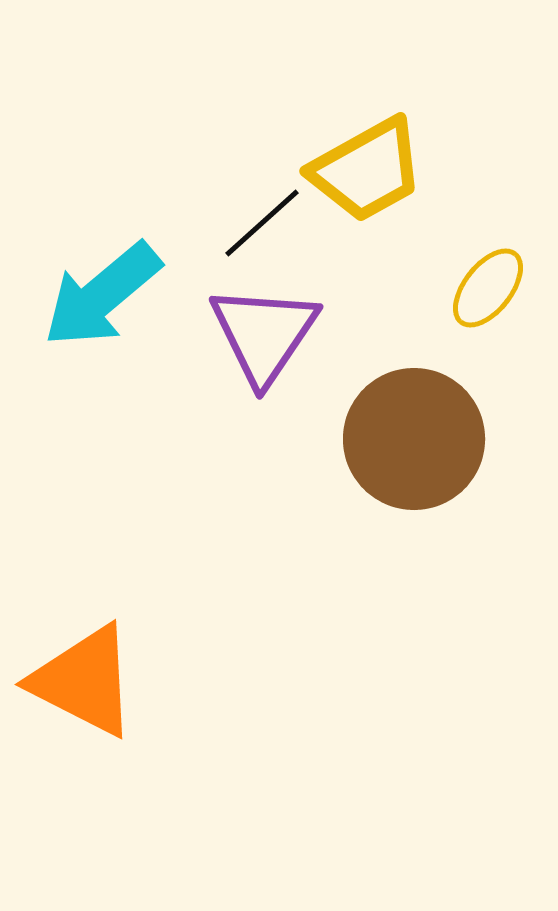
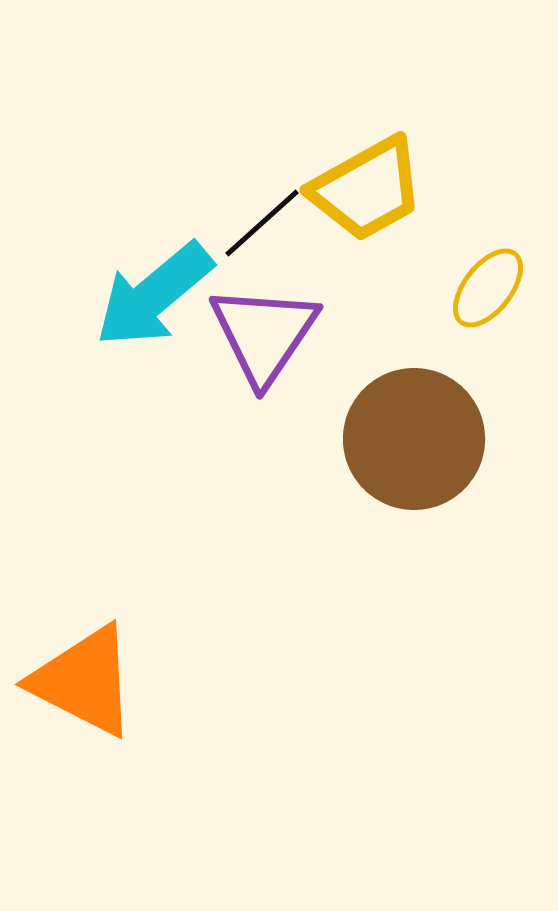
yellow trapezoid: moved 19 px down
cyan arrow: moved 52 px right
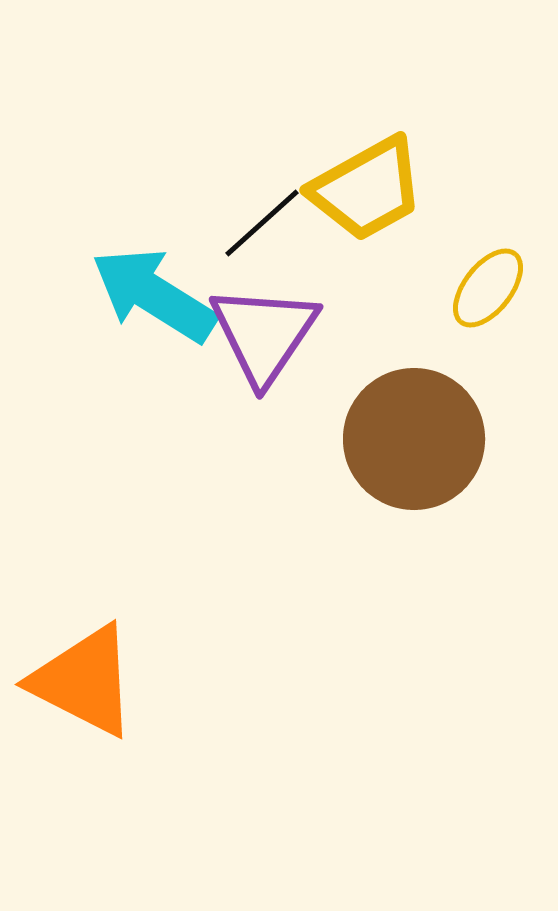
cyan arrow: rotated 72 degrees clockwise
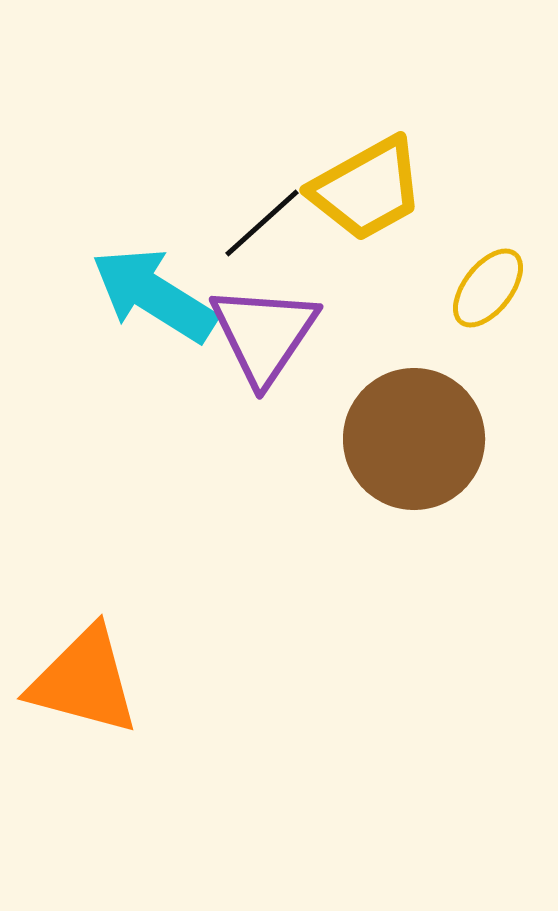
orange triangle: rotated 12 degrees counterclockwise
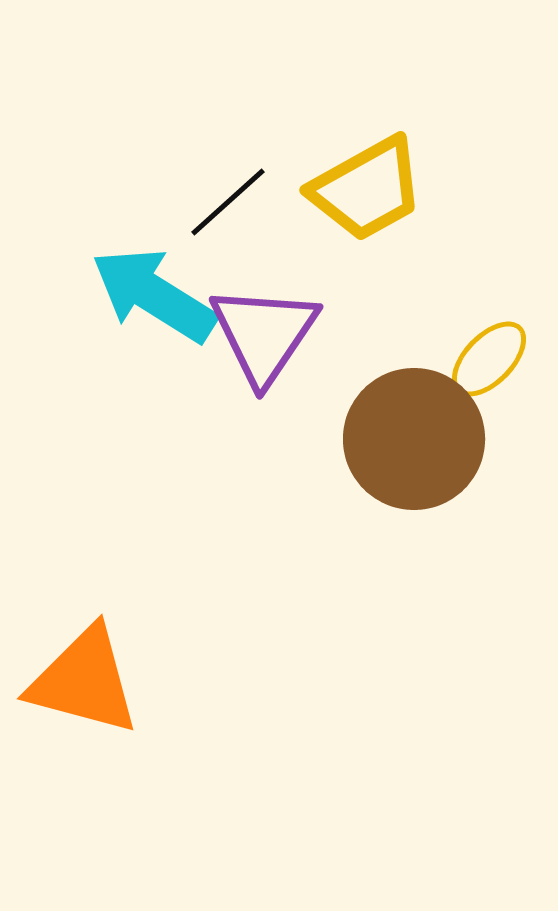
black line: moved 34 px left, 21 px up
yellow ellipse: moved 1 px right, 71 px down; rotated 6 degrees clockwise
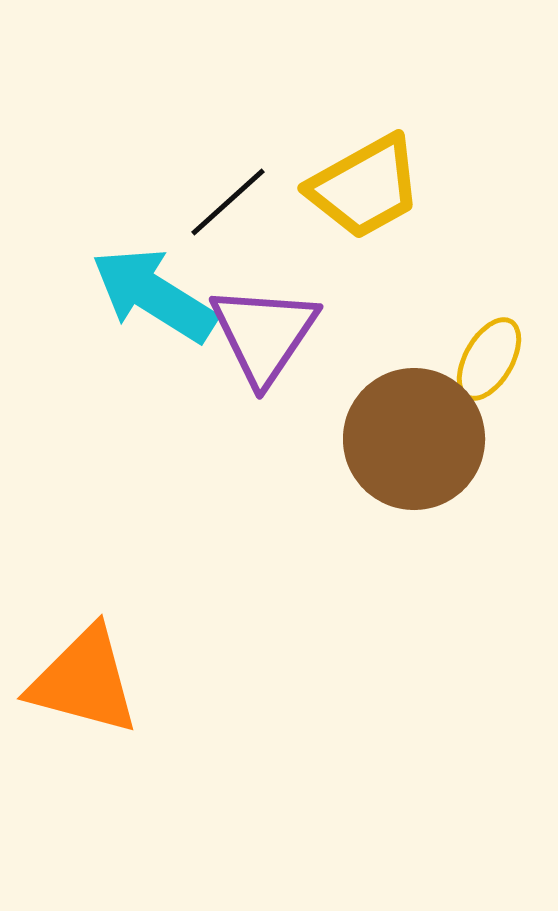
yellow trapezoid: moved 2 px left, 2 px up
yellow ellipse: rotated 14 degrees counterclockwise
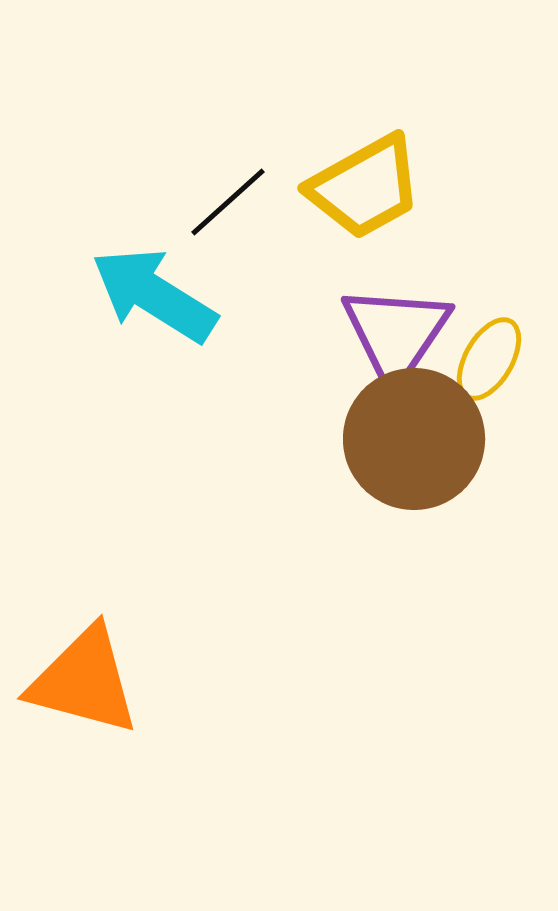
purple triangle: moved 132 px right
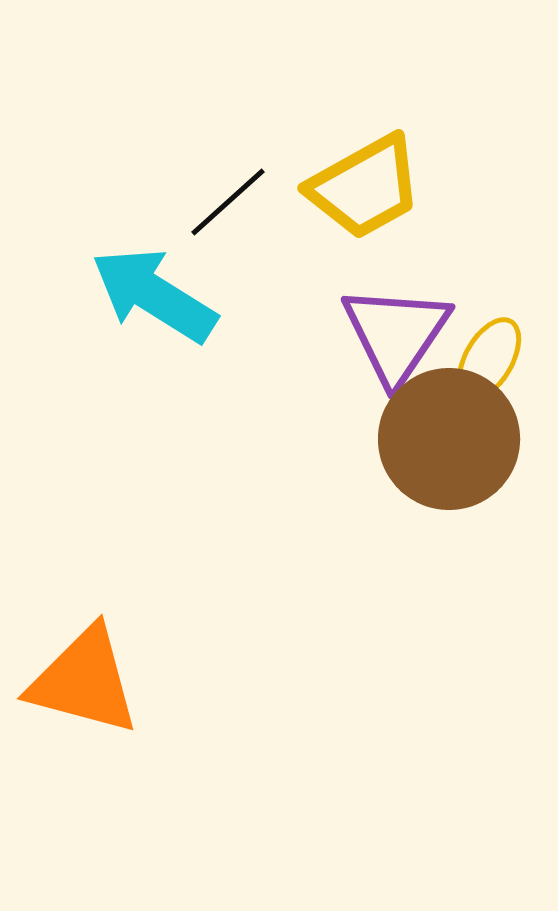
brown circle: moved 35 px right
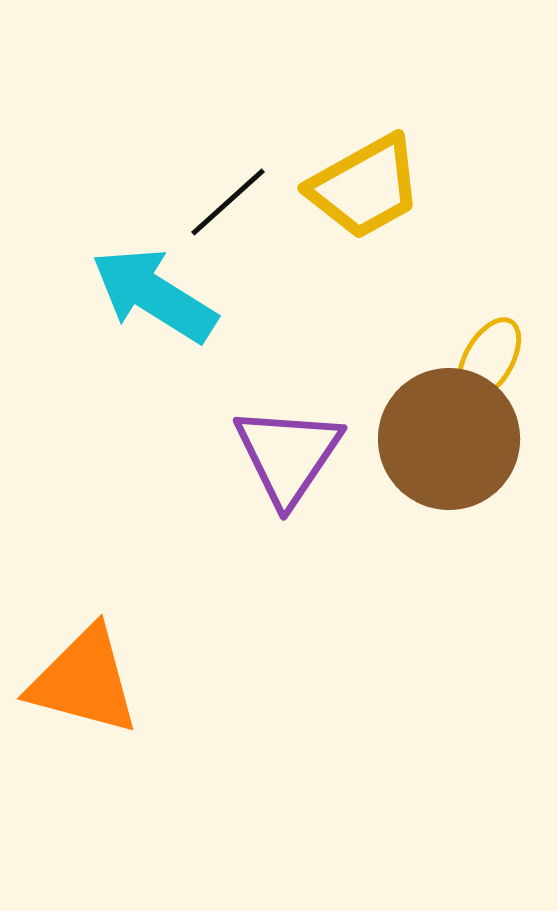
purple triangle: moved 108 px left, 121 px down
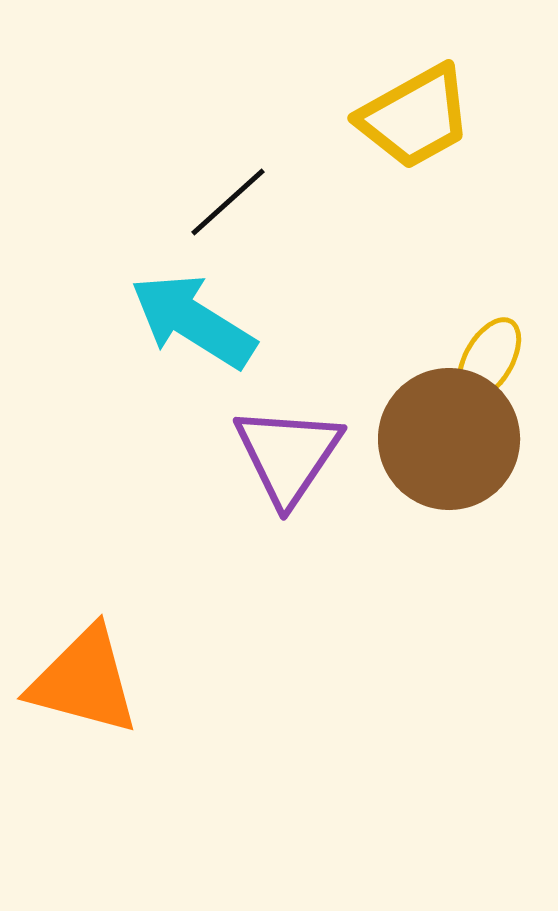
yellow trapezoid: moved 50 px right, 70 px up
cyan arrow: moved 39 px right, 26 px down
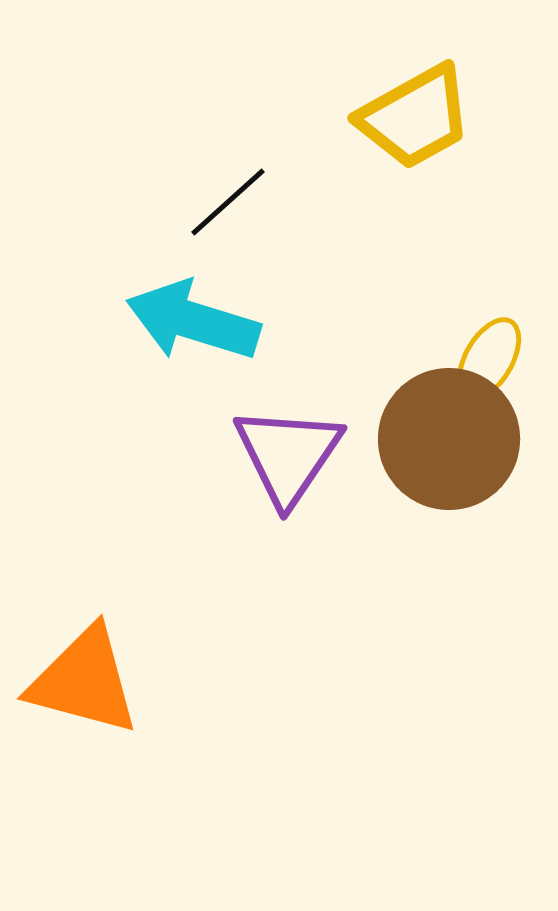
cyan arrow: rotated 15 degrees counterclockwise
